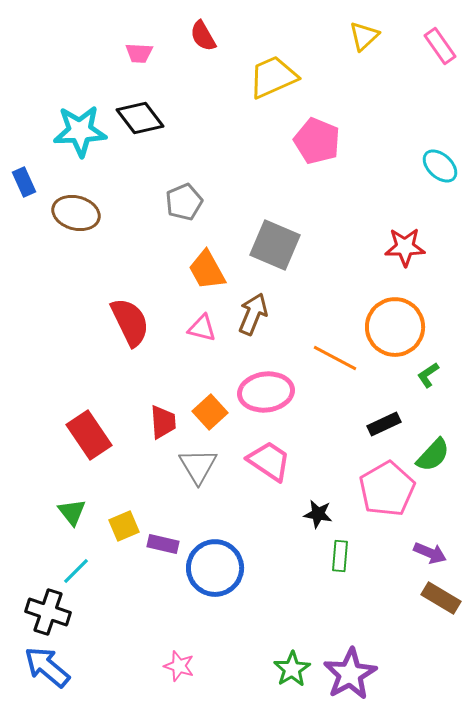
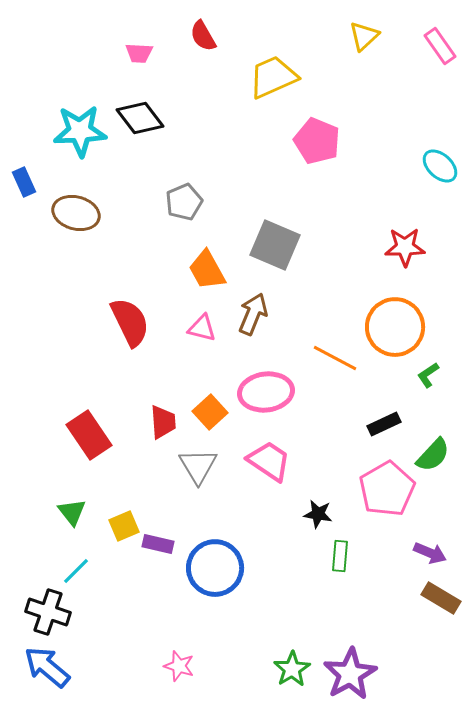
purple rectangle at (163, 544): moved 5 px left
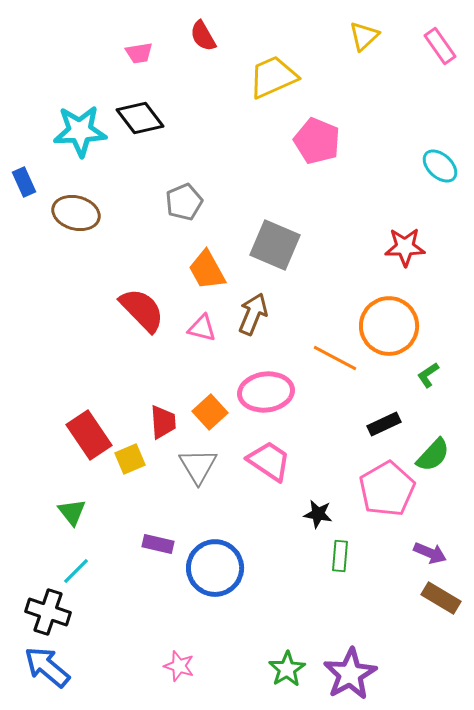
pink trapezoid at (139, 53): rotated 12 degrees counterclockwise
red semicircle at (130, 322): moved 12 px right, 12 px up; rotated 18 degrees counterclockwise
orange circle at (395, 327): moved 6 px left, 1 px up
yellow square at (124, 526): moved 6 px right, 67 px up
green star at (292, 669): moved 5 px left
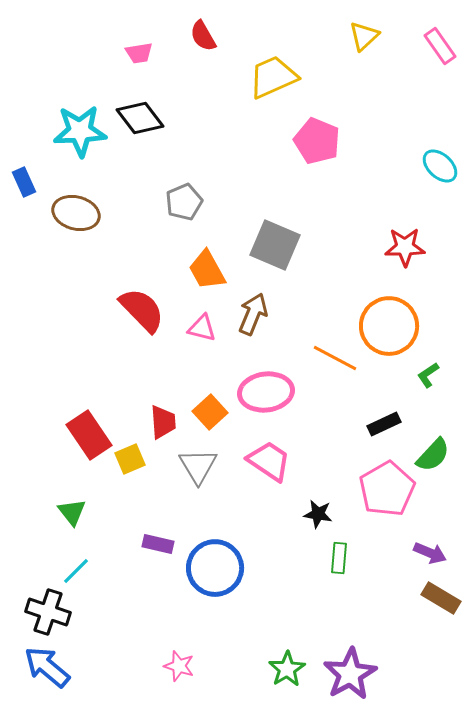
green rectangle at (340, 556): moved 1 px left, 2 px down
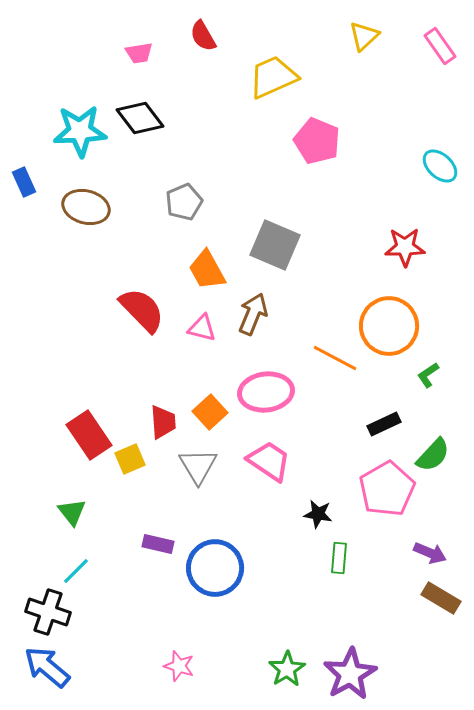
brown ellipse at (76, 213): moved 10 px right, 6 px up
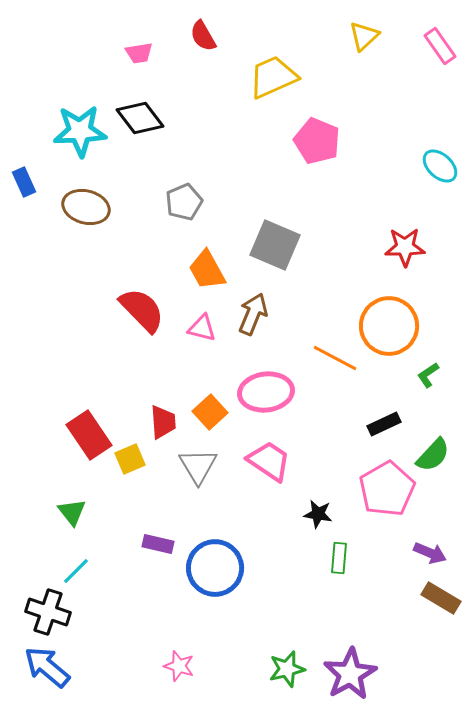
green star at (287, 669): rotated 18 degrees clockwise
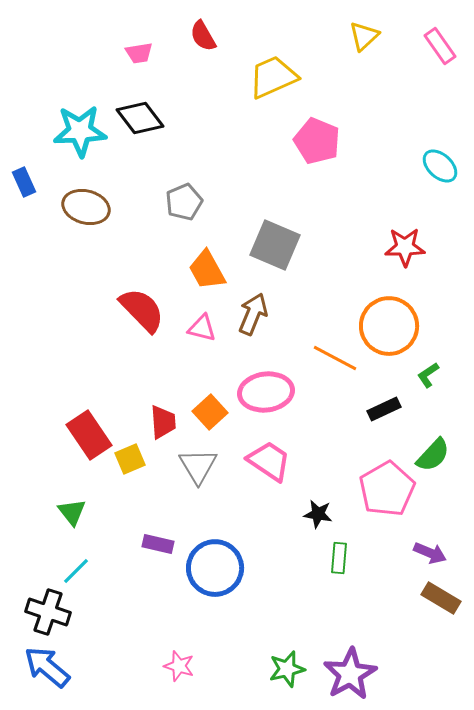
black rectangle at (384, 424): moved 15 px up
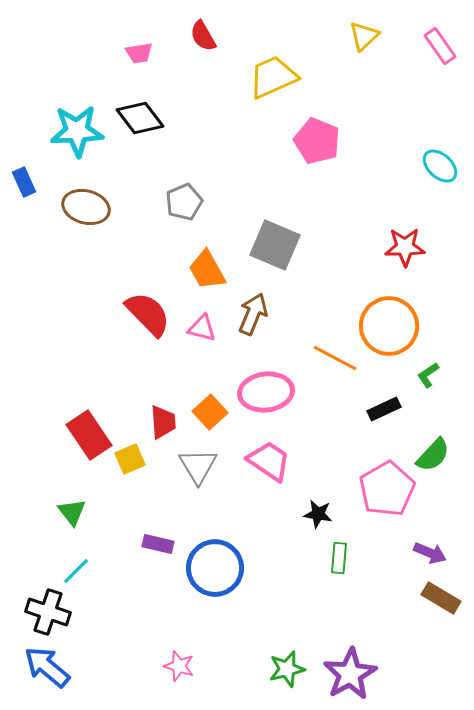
cyan star at (80, 131): moved 3 px left
red semicircle at (142, 310): moved 6 px right, 4 px down
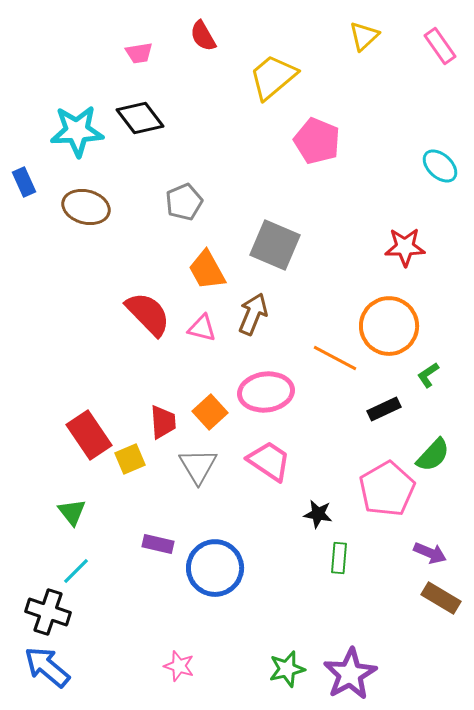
yellow trapezoid at (273, 77): rotated 16 degrees counterclockwise
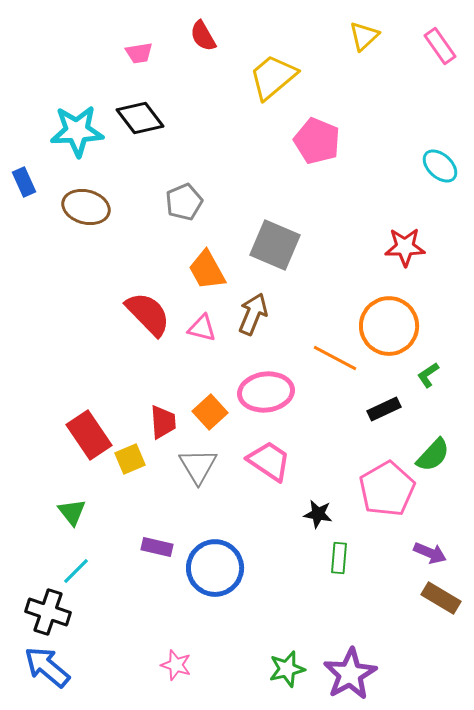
purple rectangle at (158, 544): moved 1 px left, 3 px down
pink star at (179, 666): moved 3 px left, 1 px up
